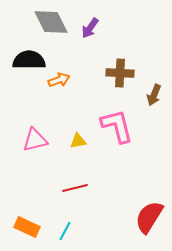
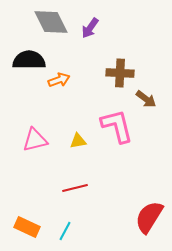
brown arrow: moved 8 px left, 4 px down; rotated 75 degrees counterclockwise
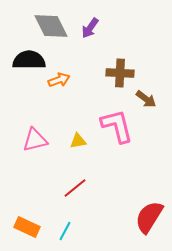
gray diamond: moved 4 px down
red line: rotated 25 degrees counterclockwise
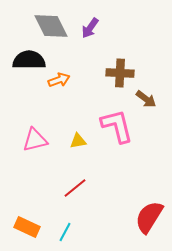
cyan line: moved 1 px down
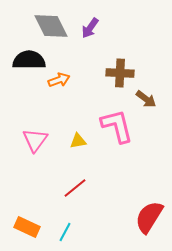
pink triangle: rotated 40 degrees counterclockwise
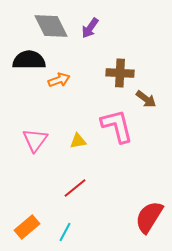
orange rectangle: rotated 65 degrees counterclockwise
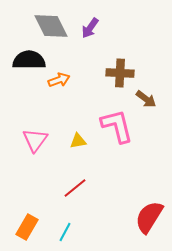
orange rectangle: rotated 20 degrees counterclockwise
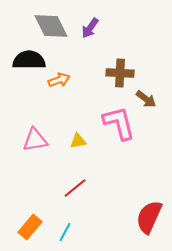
pink L-shape: moved 2 px right, 3 px up
pink triangle: rotated 44 degrees clockwise
red semicircle: rotated 8 degrees counterclockwise
orange rectangle: moved 3 px right; rotated 10 degrees clockwise
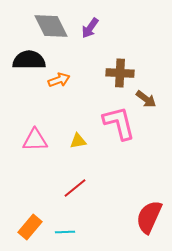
pink triangle: rotated 8 degrees clockwise
cyan line: rotated 60 degrees clockwise
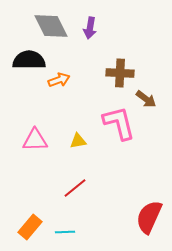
purple arrow: rotated 25 degrees counterclockwise
